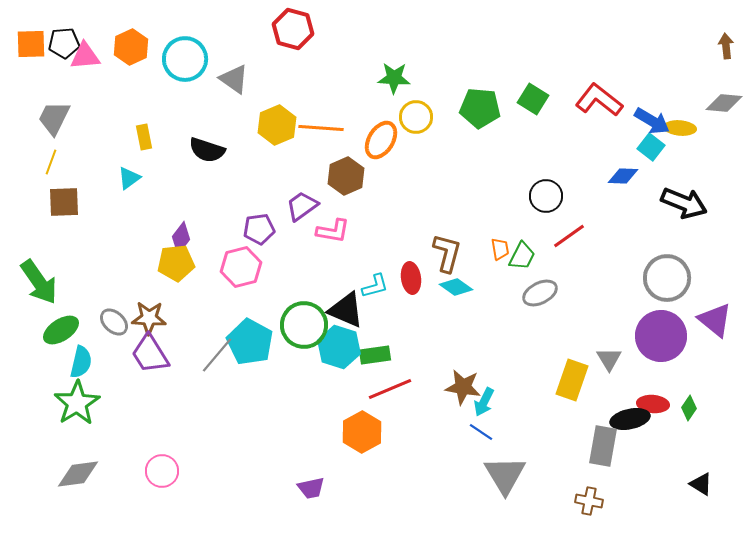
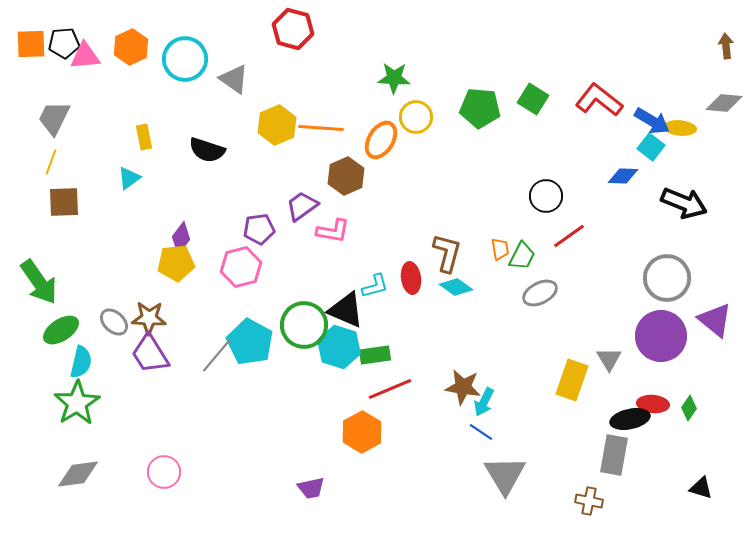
gray rectangle at (603, 446): moved 11 px right, 9 px down
pink circle at (162, 471): moved 2 px right, 1 px down
black triangle at (701, 484): moved 4 px down; rotated 15 degrees counterclockwise
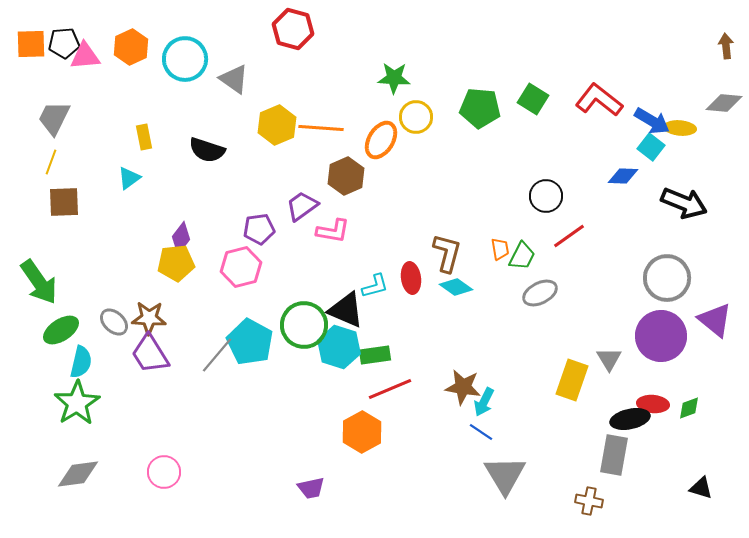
green diamond at (689, 408): rotated 35 degrees clockwise
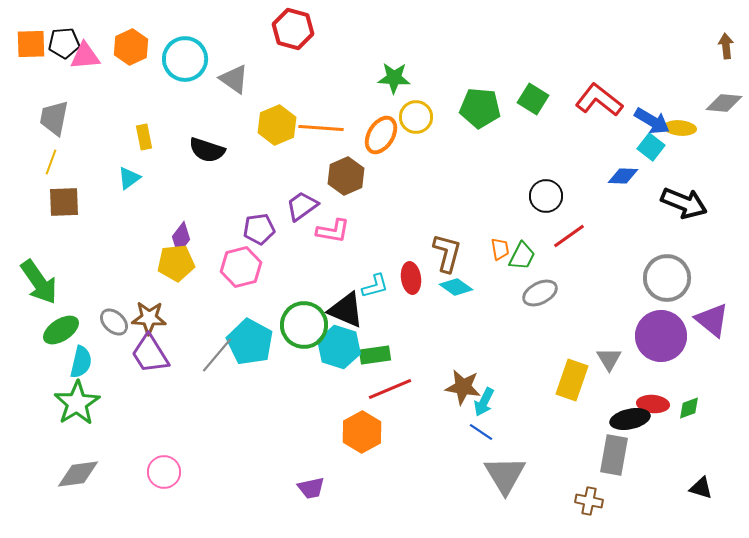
gray trapezoid at (54, 118): rotated 15 degrees counterclockwise
orange ellipse at (381, 140): moved 5 px up
purple triangle at (715, 320): moved 3 px left
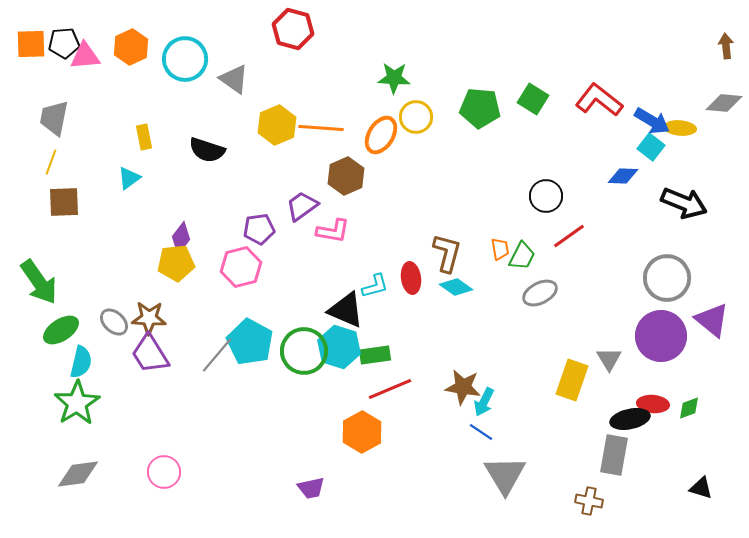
green circle at (304, 325): moved 26 px down
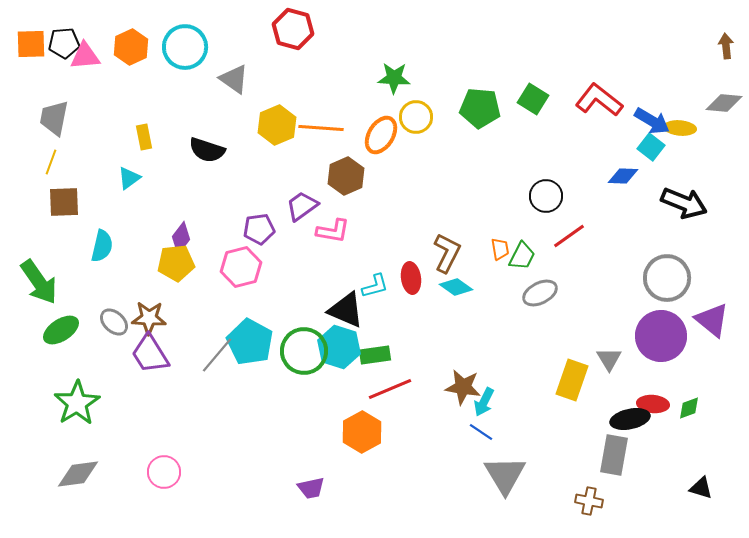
cyan circle at (185, 59): moved 12 px up
brown L-shape at (447, 253): rotated 12 degrees clockwise
cyan semicircle at (81, 362): moved 21 px right, 116 px up
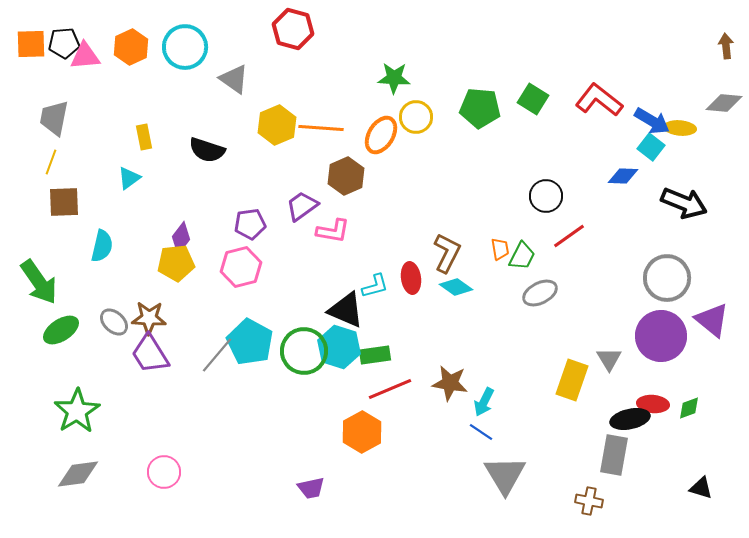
purple pentagon at (259, 229): moved 9 px left, 5 px up
brown star at (463, 387): moved 13 px left, 4 px up
green star at (77, 403): moved 8 px down
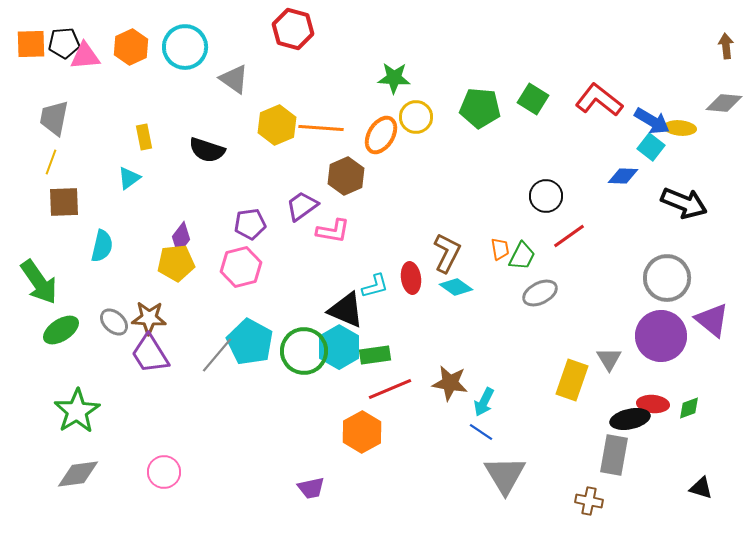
cyan hexagon at (339, 347): rotated 12 degrees clockwise
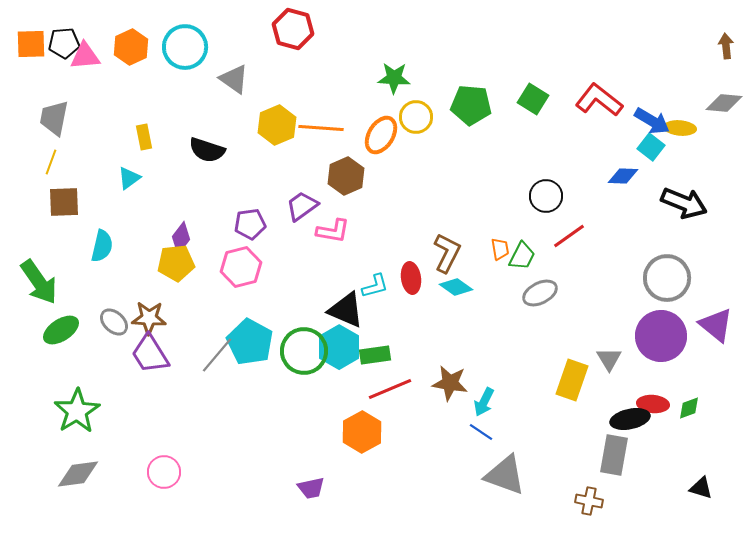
green pentagon at (480, 108): moved 9 px left, 3 px up
purple triangle at (712, 320): moved 4 px right, 5 px down
gray triangle at (505, 475): rotated 39 degrees counterclockwise
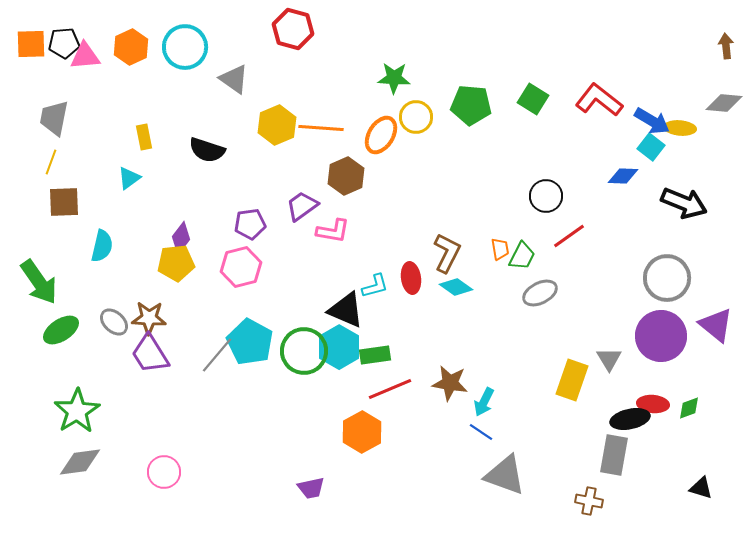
gray diamond at (78, 474): moved 2 px right, 12 px up
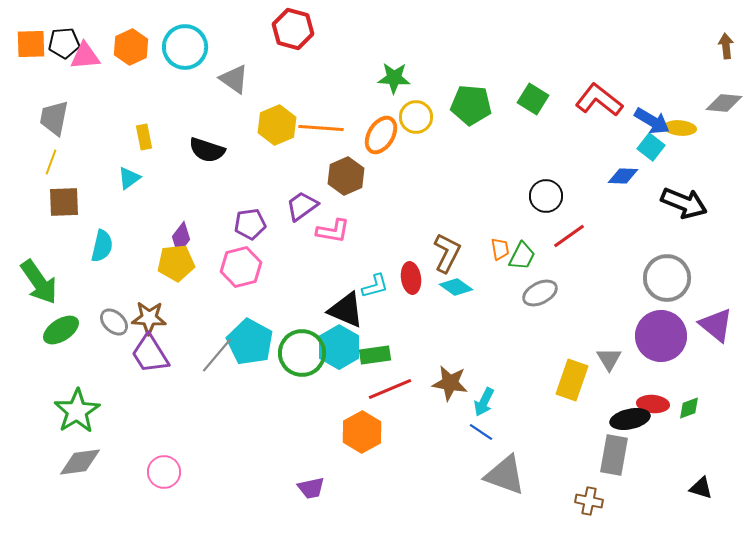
green circle at (304, 351): moved 2 px left, 2 px down
